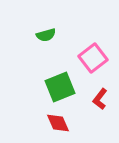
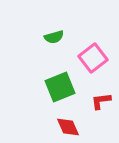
green semicircle: moved 8 px right, 2 px down
red L-shape: moved 1 px right, 2 px down; rotated 45 degrees clockwise
red diamond: moved 10 px right, 4 px down
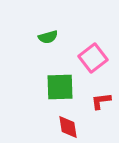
green semicircle: moved 6 px left
green square: rotated 20 degrees clockwise
red diamond: rotated 15 degrees clockwise
